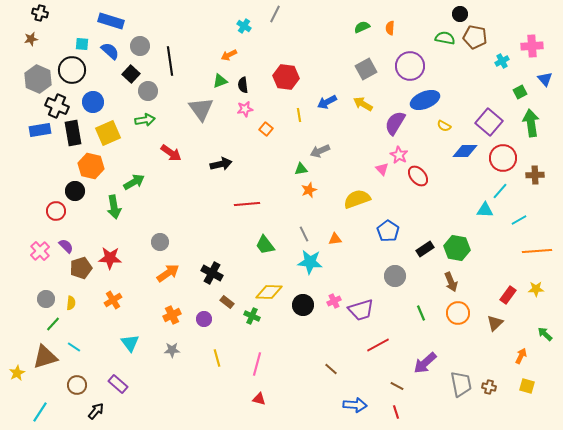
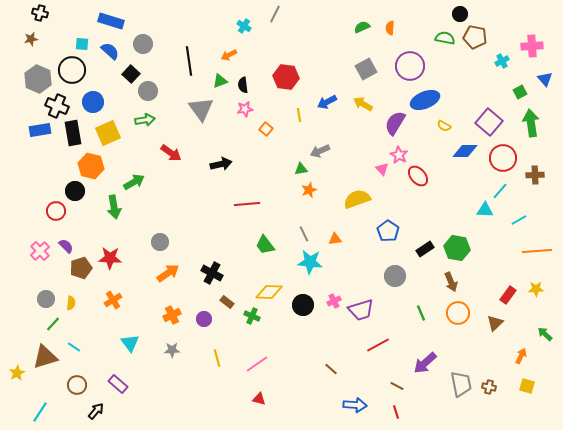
gray circle at (140, 46): moved 3 px right, 2 px up
black line at (170, 61): moved 19 px right
pink line at (257, 364): rotated 40 degrees clockwise
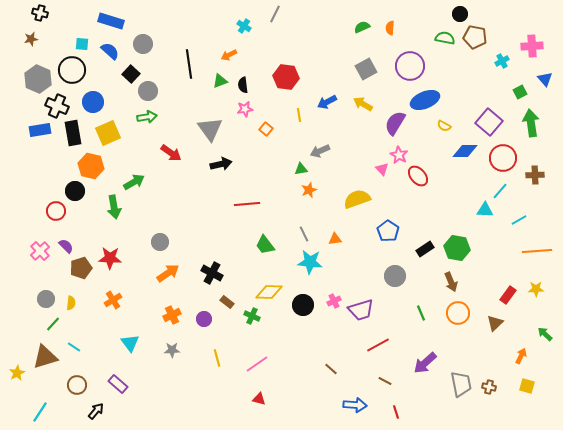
black line at (189, 61): moved 3 px down
gray triangle at (201, 109): moved 9 px right, 20 px down
green arrow at (145, 120): moved 2 px right, 3 px up
brown line at (397, 386): moved 12 px left, 5 px up
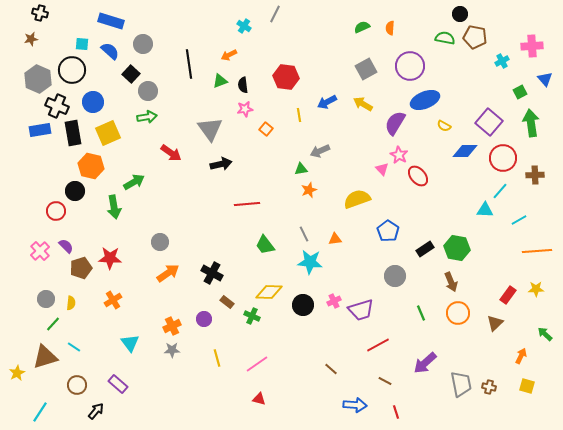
orange cross at (172, 315): moved 11 px down
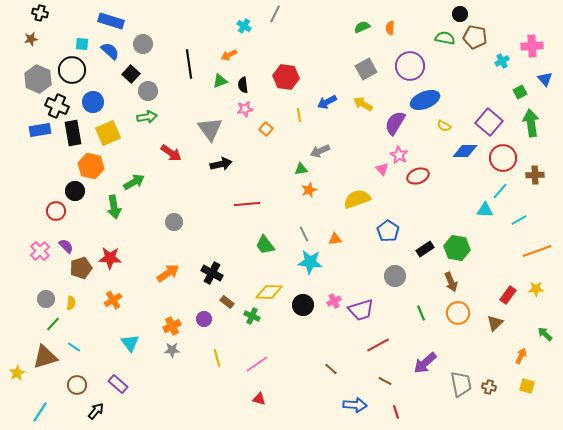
red ellipse at (418, 176): rotated 70 degrees counterclockwise
gray circle at (160, 242): moved 14 px right, 20 px up
orange line at (537, 251): rotated 16 degrees counterclockwise
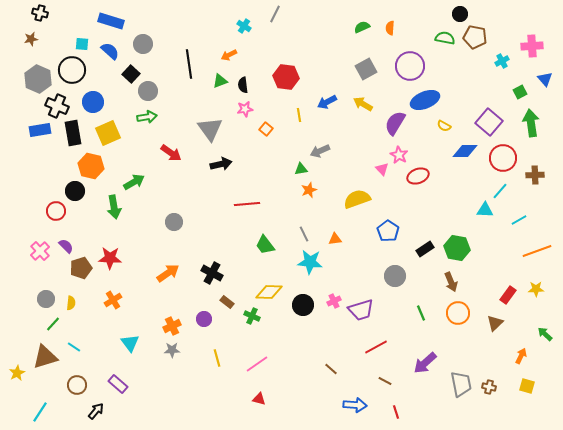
red line at (378, 345): moved 2 px left, 2 px down
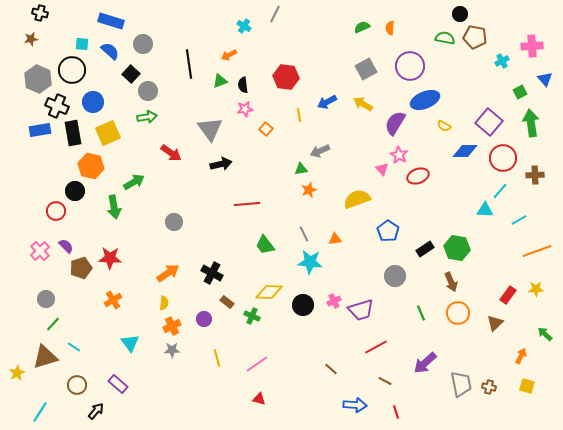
yellow semicircle at (71, 303): moved 93 px right
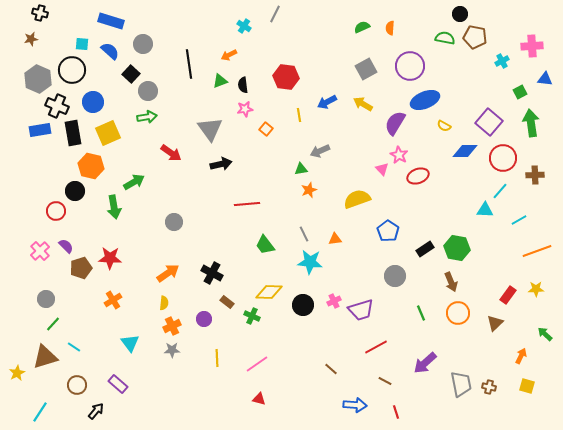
blue triangle at (545, 79): rotated 42 degrees counterclockwise
yellow line at (217, 358): rotated 12 degrees clockwise
